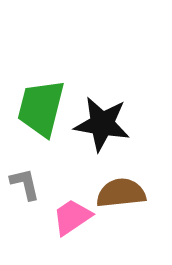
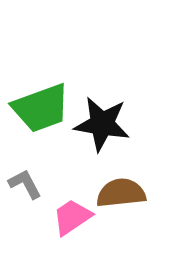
green trapezoid: rotated 124 degrees counterclockwise
gray L-shape: rotated 15 degrees counterclockwise
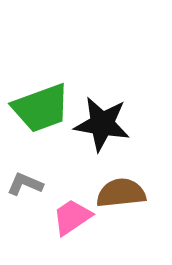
gray L-shape: rotated 39 degrees counterclockwise
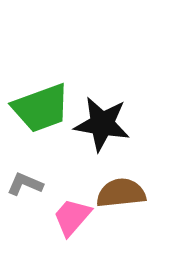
pink trapezoid: rotated 15 degrees counterclockwise
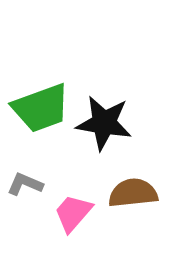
black star: moved 2 px right, 1 px up
brown semicircle: moved 12 px right
pink trapezoid: moved 1 px right, 4 px up
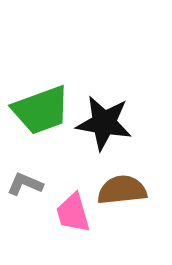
green trapezoid: moved 2 px down
brown semicircle: moved 11 px left, 3 px up
pink trapezoid: rotated 57 degrees counterclockwise
